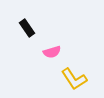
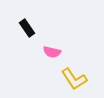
pink semicircle: rotated 30 degrees clockwise
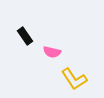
black rectangle: moved 2 px left, 8 px down
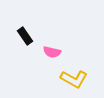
yellow L-shape: rotated 28 degrees counterclockwise
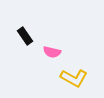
yellow L-shape: moved 1 px up
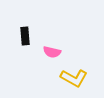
black rectangle: rotated 30 degrees clockwise
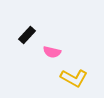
black rectangle: moved 2 px right, 1 px up; rotated 48 degrees clockwise
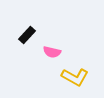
yellow L-shape: moved 1 px right, 1 px up
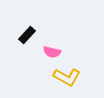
yellow L-shape: moved 8 px left
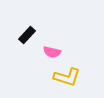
yellow L-shape: rotated 12 degrees counterclockwise
